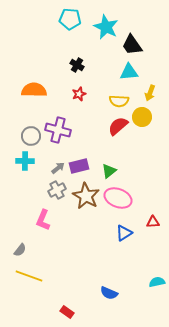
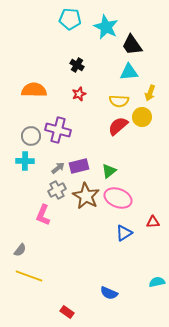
pink L-shape: moved 5 px up
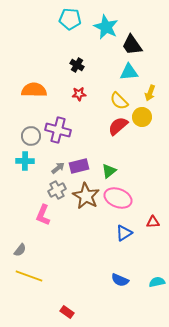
red star: rotated 16 degrees clockwise
yellow semicircle: rotated 42 degrees clockwise
blue semicircle: moved 11 px right, 13 px up
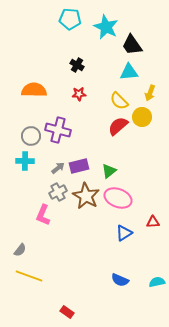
gray cross: moved 1 px right, 2 px down
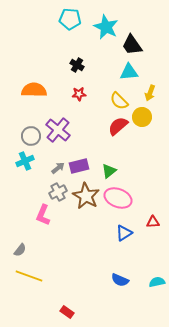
purple cross: rotated 25 degrees clockwise
cyan cross: rotated 24 degrees counterclockwise
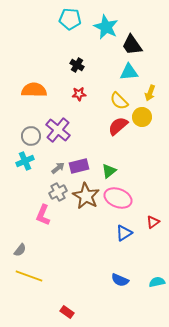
red triangle: rotated 32 degrees counterclockwise
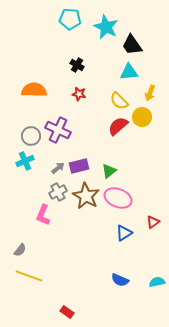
red star: rotated 16 degrees clockwise
purple cross: rotated 15 degrees counterclockwise
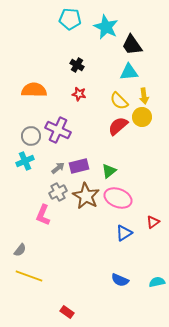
yellow arrow: moved 6 px left, 3 px down; rotated 28 degrees counterclockwise
